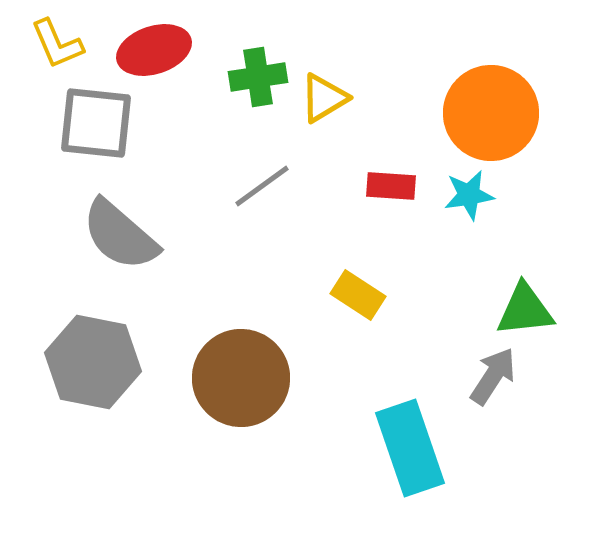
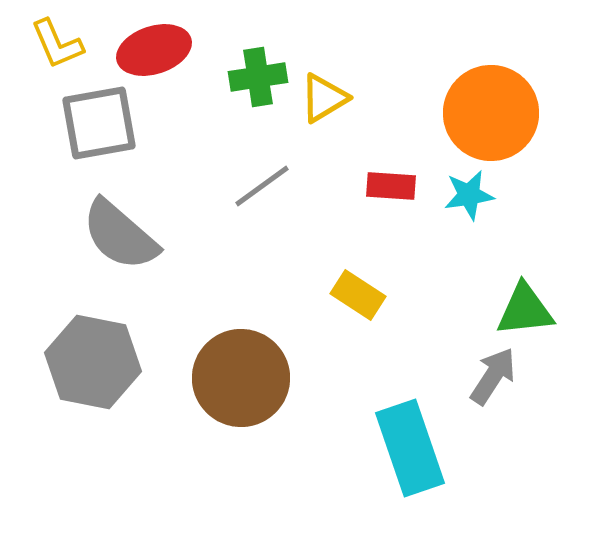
gray square: moved 3 px right; rotated 16 degrees counterclockwise
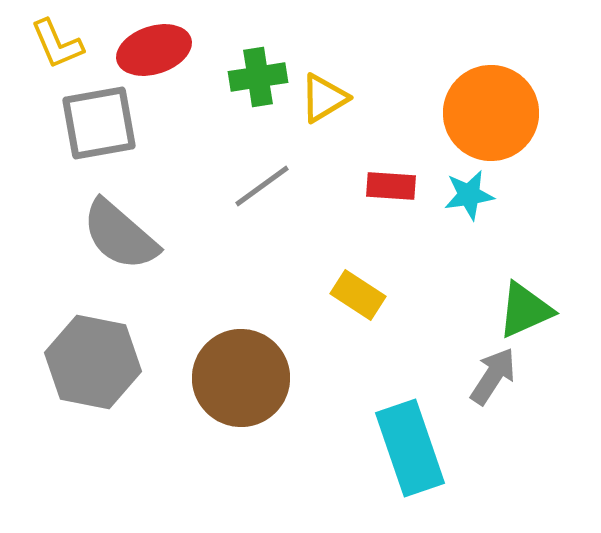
green triangle: rotated 18 degrees counterclockwise
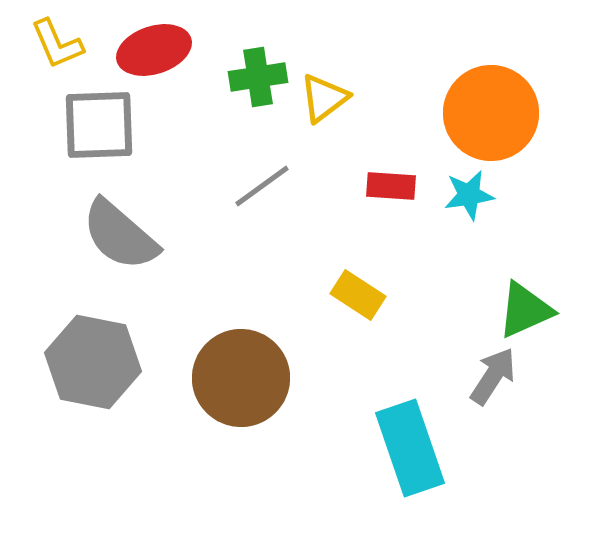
yellow triangle: rotated 6 degrees counterclockwise
gray square: moved 2 px down; rotated 8 degrees clockwise
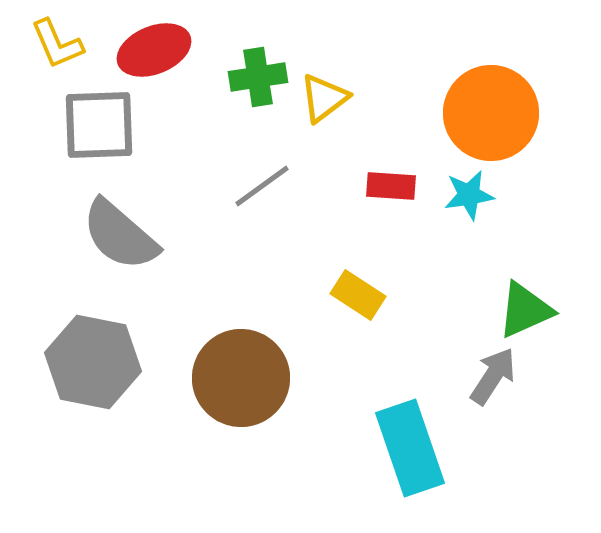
red ellipse: rotated 4 degrees counterclockwise
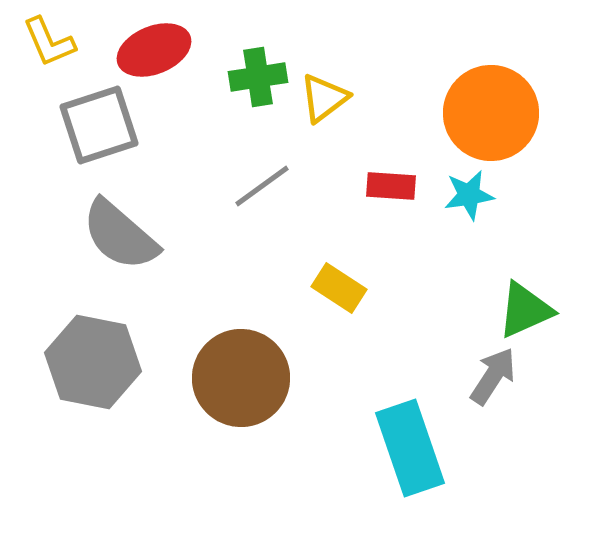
yellow L-shape: moved 8 px left, 2 px up
gray square: rotated 16 degrees counterclockwise
yellow rectangle: moved 19 px left, 7 px up
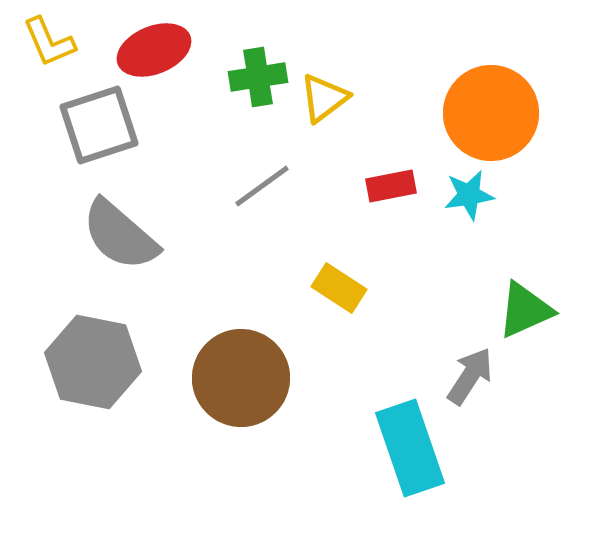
red rectangle: rotated 15 degrees counterclockwise
gray arrow: moved 23 px left
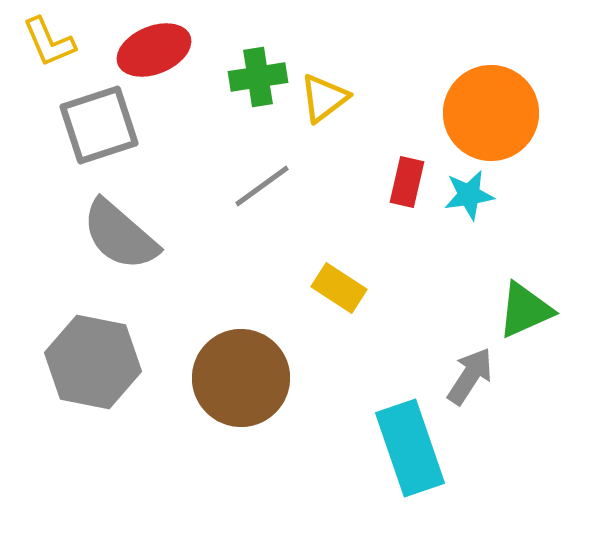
red rectangle: moved 16 px right, 4 px up; rotated 66 degrees counterclockwise
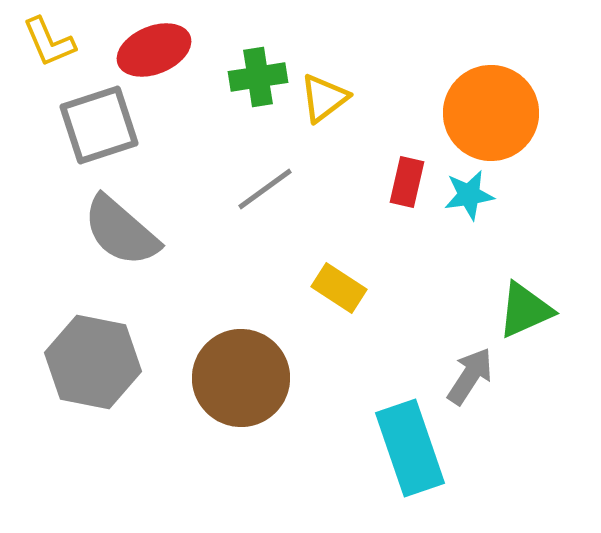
gray line: moved 3 px right, 3 px down
gray semicircle: moved 1 px right, 4 px up
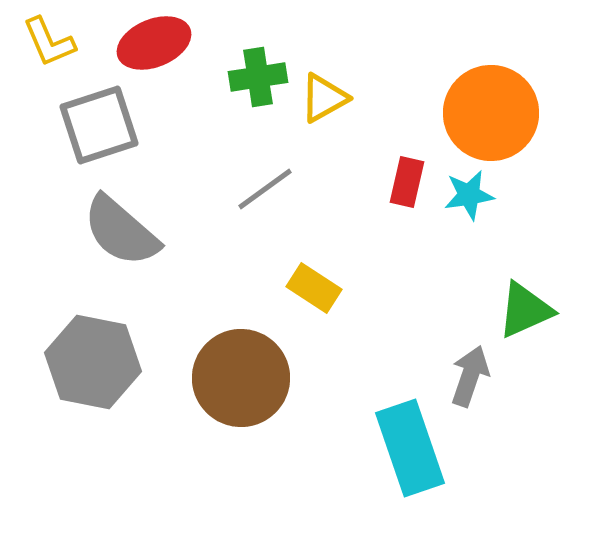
red ellipse: moved 7 px up
yellow triangle: rotated 8 degrees clockwise
yellow rectangle: moved 25 px left
gray arrow: rotated 14 degrees counterclockwise
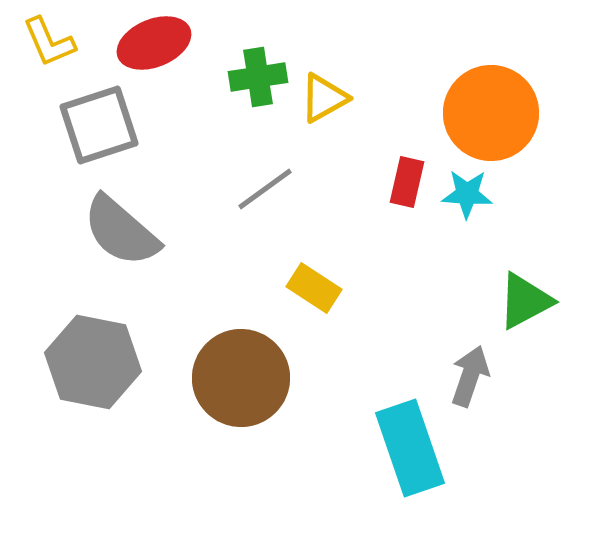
cyan star: moved 2 px left, 1 px up; rotated 12 degrees clockwise
green triangle: moved 9 px up; rotated 4 degrees counterclockwise
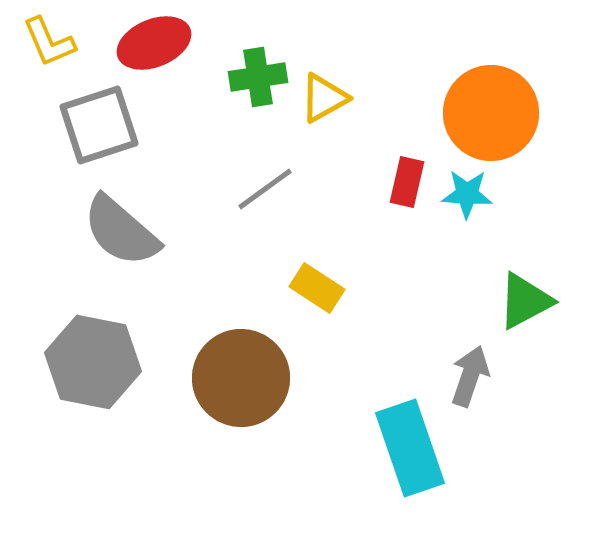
yellow rectangle: moved 3 px right
